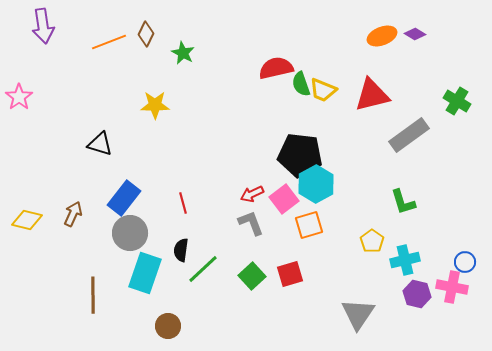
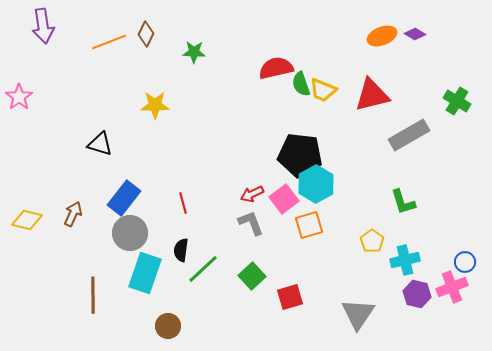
green star: moved 11 px right, 1 px up; rotated 25 degrees counterclockwise
gray rectangle: rotated 6 degrees clockwise
red square: moved 23 px down
pink cross: rotated 32 degrees counterclockwise
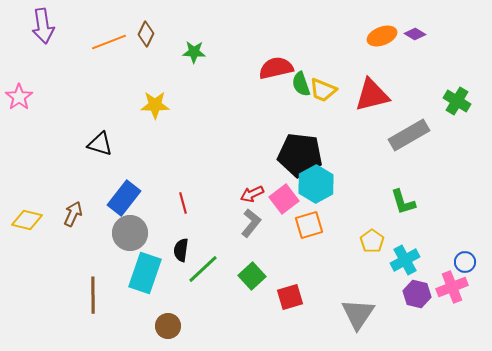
gray L-shape: rotated 60 degrees clockwise
cyan cross: rotated 16 degrees counterclockwise
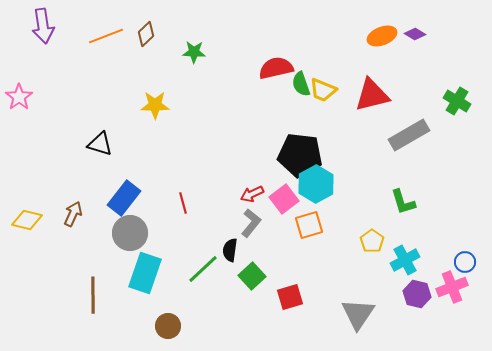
brown diamond: rotated 20 degrees clockwise
orange line: moved 3 px left, 6 px up
black semicircle: moved 49 px right
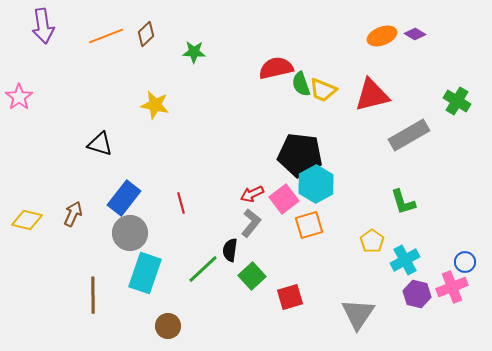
yellow star: rotated 12 degrees clockwise
red line: moved 2 px left
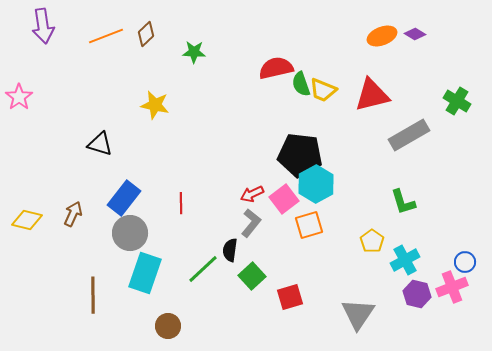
red line: rotated 15 degrees clockwise
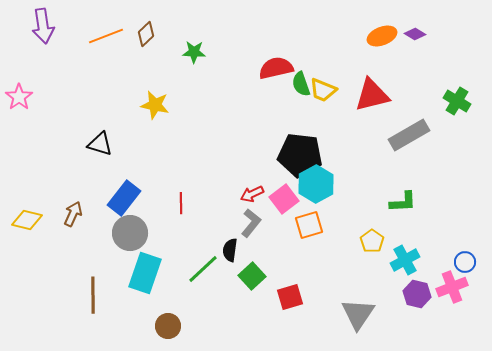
green L-shape: rotated 76 degrees counterclockwise
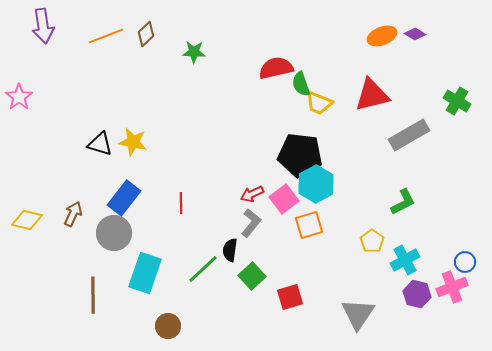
yellow trapezoid: moved 4 px left, 13 px down
yellow star: moved 22 px left, 37 px down
green L-shape: rotated 24 degrees counterclockwise
gray circle: moved 16 px left
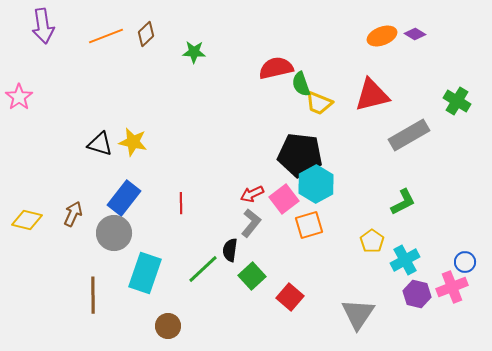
red square: rotated 32 degrees counterclockwise
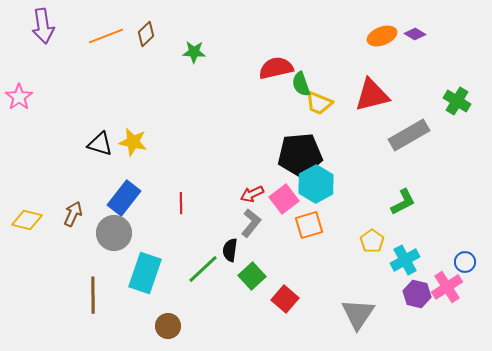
black pentagon: rotated 12 degrees counterclockwise
pink cross: moved 5 px left; rotated 12 degrees counterclockwise
red square: moved 5 px left, 2 px down
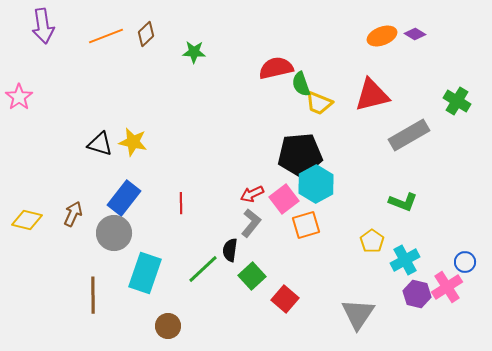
green L-shape: rotated 48 degrees clockwise
orange square: moved 3 px left
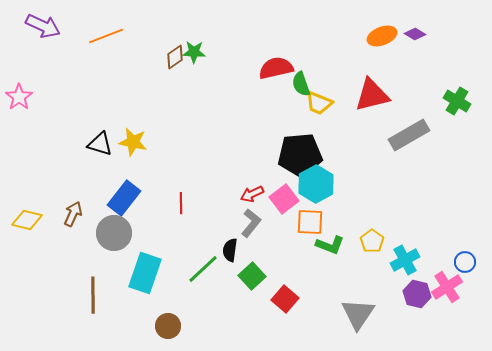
purple arrow: rotated 56 degrees counterclockwise
brown diamond: moved 29 px right, 23 px down; rotated 10 degrees clockwise
green L-shape: moved 73 px left, 43 px down
orange square: moved 4 px right, 3 px up; rotated 20 degrees clockwise
